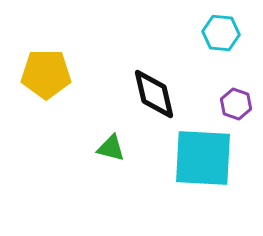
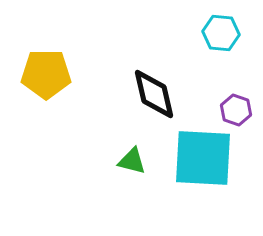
purple hexagon: moved 6 px down
green triangle: moved 21 px right, 13 px down
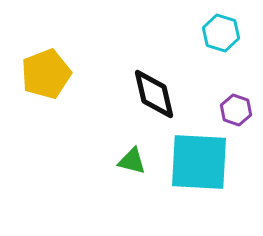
cyan hexagon: rotated 12 degrees clockwise
yellow pentagon: rotated 21 degrees counterclockwise
cyan square: moved 4 px left, 4 px down
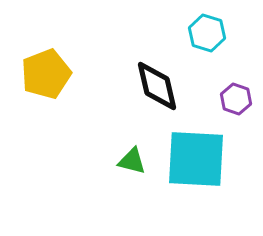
cyan hexagon: moved 14 px left
black diamond: moved 3 px right, 8 px up
purple hexagon: moved 11 px up
cyan square: moved 3 px left, 3 px up
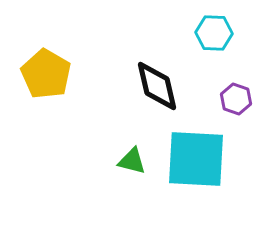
cyan hexagon: moved 7 px right; rotated 15 degrees counterclockwise
yellow pentagon: rotated 21 degrees counterclockwise
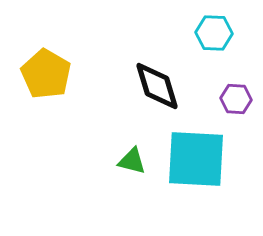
black diamond: rotated 4 degrees counterclockwise
purple hexagon: rotated 16 degrees counterclockwise
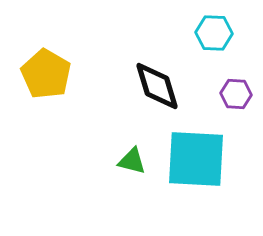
purple hexagon: moved 5 px up
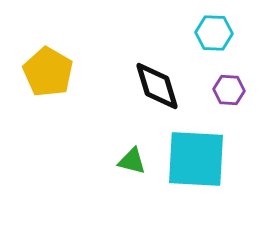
yellow pentagon: moved 2 px right, 2 px up
purple hexagon: moved 7 px left, 4 px up
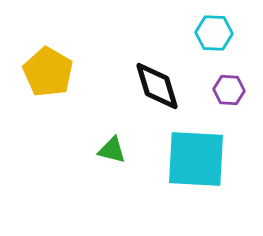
green triangle: moved 20 px left, 11 px up
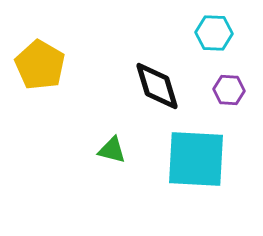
yellow pentagon: moved 8 px left, 7 px up
